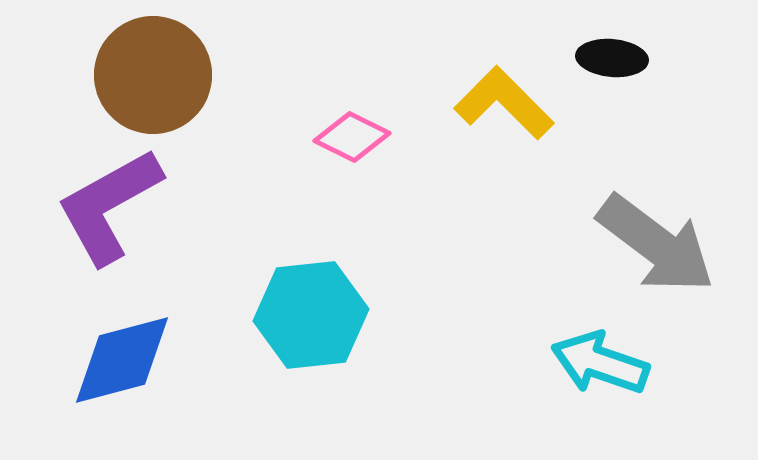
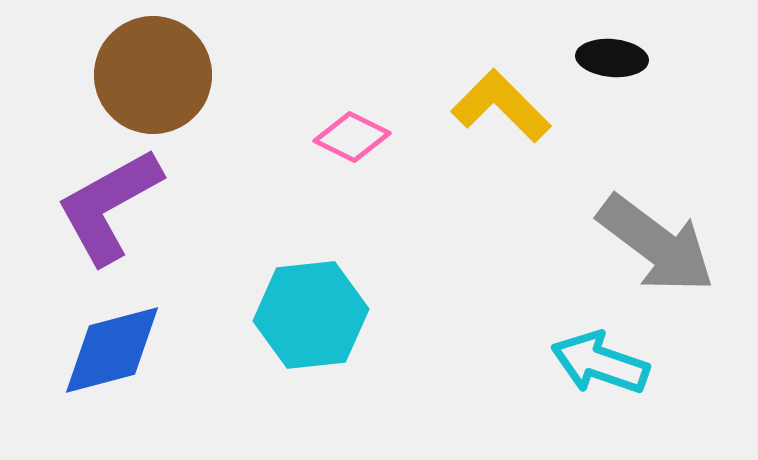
yellow L-shape: moved 3 px left, 3 px down
blue diamond: moved 10 px left, 10 px up
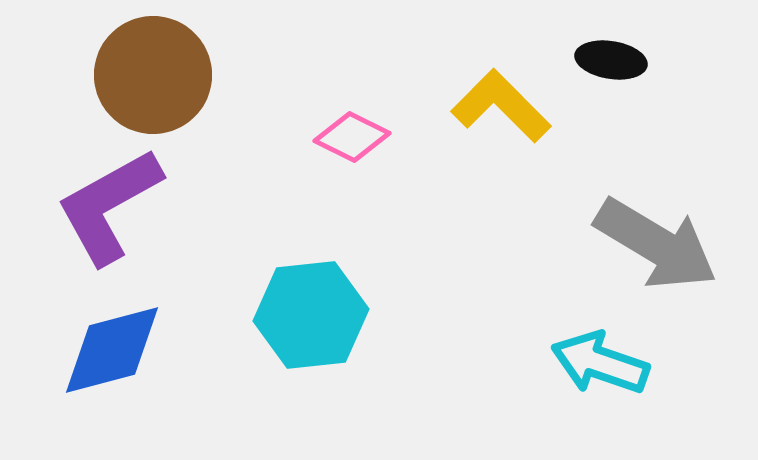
black ellipse: moved 1 px left, 2 px down; rotated 4 degrees clockwise
gray arrow: rotated 6 degrees counterclockwise
